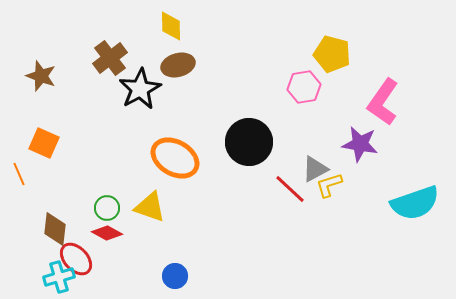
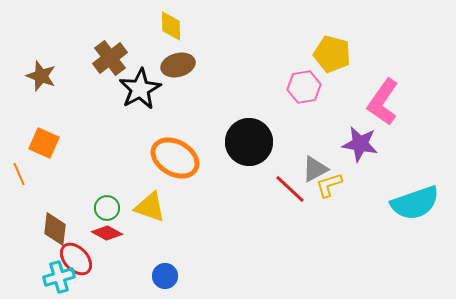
blue circle: moved 10 px left
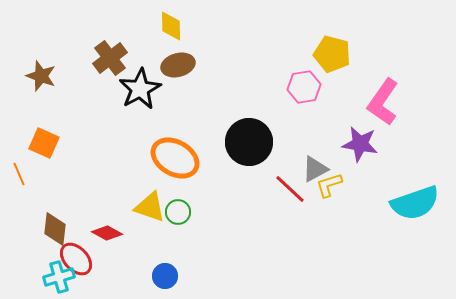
green circle: moved 71 px right, 4 px down
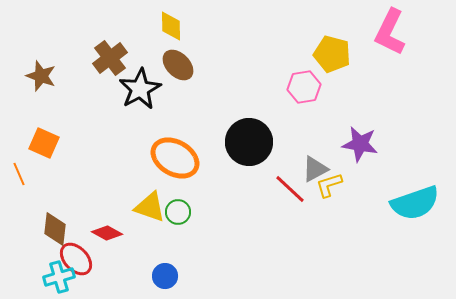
brown ellipse: rotated 60 degrees clockwise
pink L-shape: moved 7 px right, 70 px up; rotated 9 degrees counterclockwise
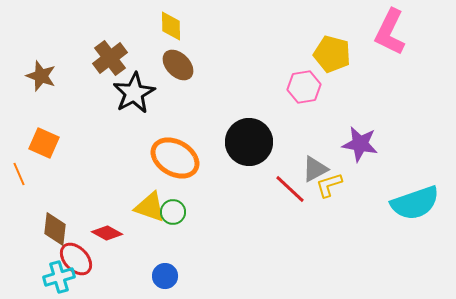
black star: moved 6 px left, 4 px down
green circle: moved 5 px left
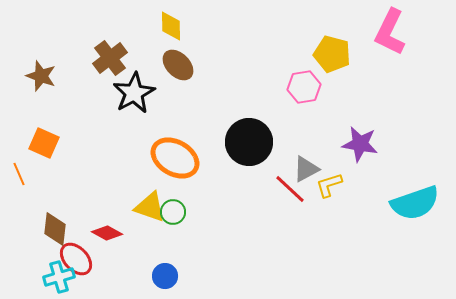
gray triangle: moved 9 px left
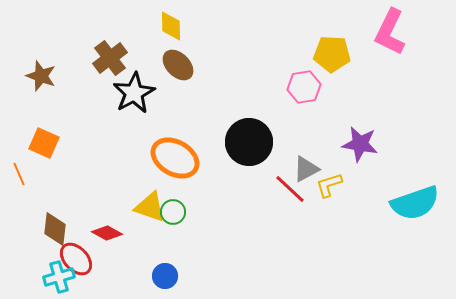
yellow pentagon: rotated 12 degrees counterclockwise
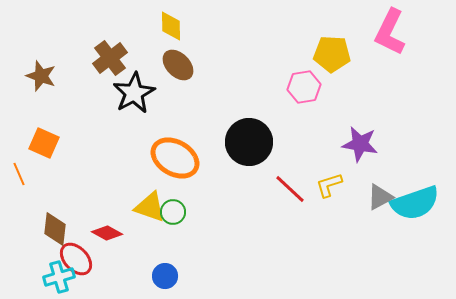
gray triangle: moved 74 px right, 28 px down
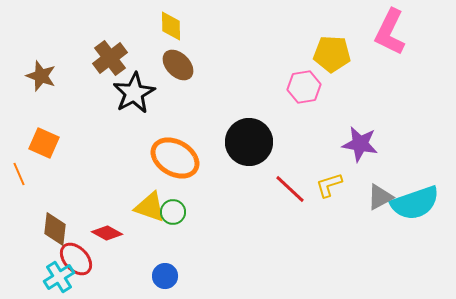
cyan cross: rotated 16 degrees counterclockwise
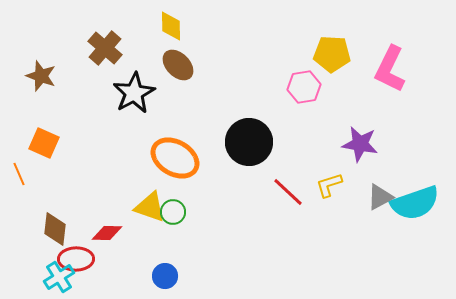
pink L-shape: moved 37 px down
brown cross: moved 5 px left, 10 px up; rotated 12 degrees counterclockwise
red line: moved 2 px left, 3 px down
red diamond: rotated 28 degrees counterclockwise
red ellipse: rotated 48 degrees counterclockwise
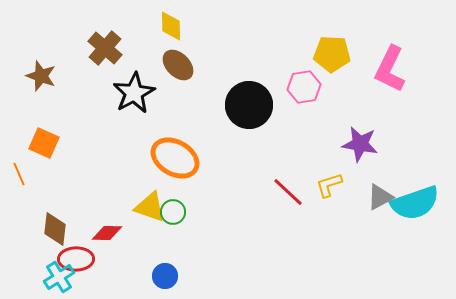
black circle: moved 37 px up
